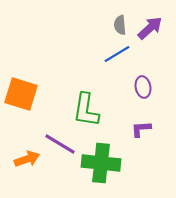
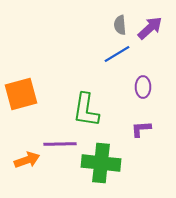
purple ellipse: rotated 10 degrees clockwise
orange square: rotated 32 degrees counterclockwise
purple line: rotated 32 degrees counterclockwise
orange arrow: moved 1 px down
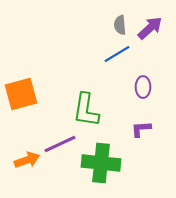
purple line: rotated 24 degrees counterclockwise
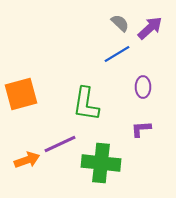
gray semicircle: moved 2 px up; rotated 138 degrees clockwise
green L-shape: moved 6 px up
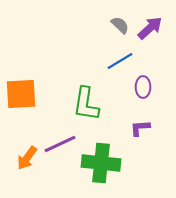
gray semicircle: moved 2 px down
blue line: moved 3 px right, 7 px down
orange square: rotated 12 degrees clockwise
purple L-shape: moved 1 px left, 1 px up
orange arrow: moved 2 px up; rotated 145 degrees clockwise
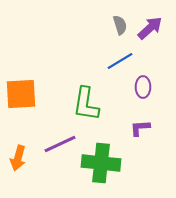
gray semicircle: rotated 30 degrees clockwise
orange arrow: moved 9 px left; rotated 20 degrees counterclockwise
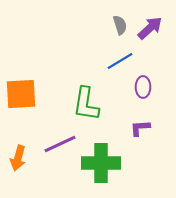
green cross: rotated 6 degrees counterclockwise
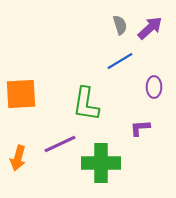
purple ellipse: moved 11 px right
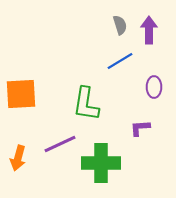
purple arrow: moved 1 px left, 2 px down; rotated 48 degrees counterclockwise
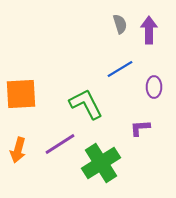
gray semicircle: moved 1 px up
blue line: moved 8 px down
green L-shape: rotated 144 degrees clockwise
purple line: rotated 8 degrees counterclockwise
orange arrow: moved 8 px up
green cross: rotated 33 degrees counterclockwise
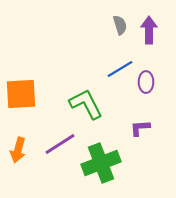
gray semicircle: moved 1 px down
purple ellipse: moved 8 px left, 5 px up
green cross: rotated 12 degrees clockwise
